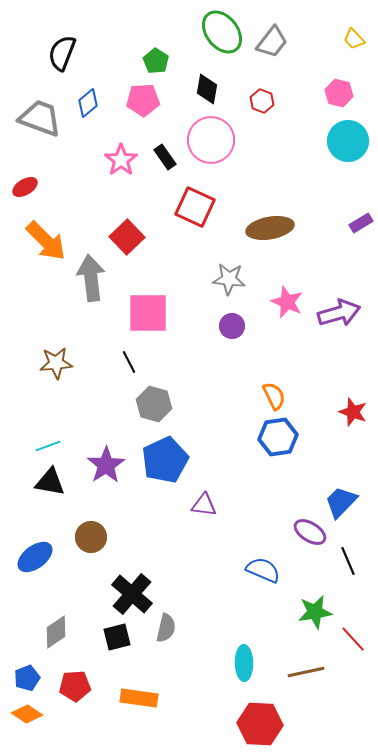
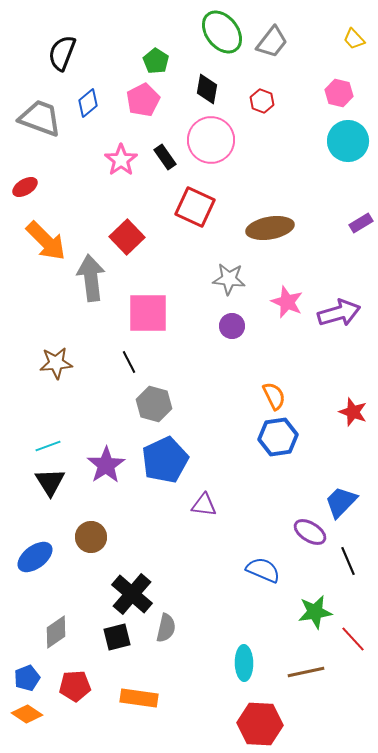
pink pentagon at (143, 100): rotated 24 degrees counterclockwise
black triangle at (50, 482): rotated 48 degrees clockwise
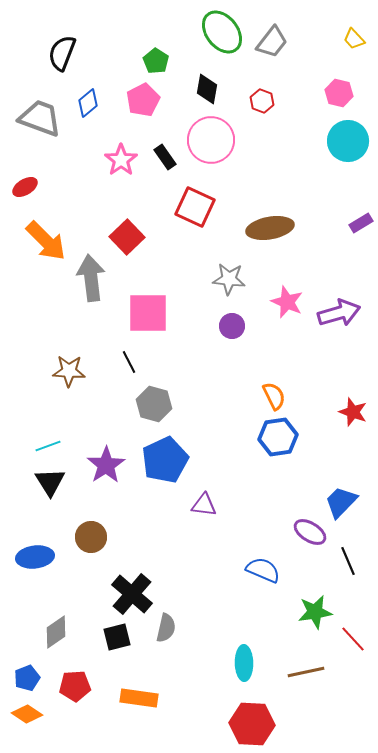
brown star at (56, 363): moved 13 px right, 8 px down; rotated 8 degrees clockwise
blue ellipse at (35, 557): rotated 30 degrees clockwise
red hexagon at (260, 724): moved 8 px left
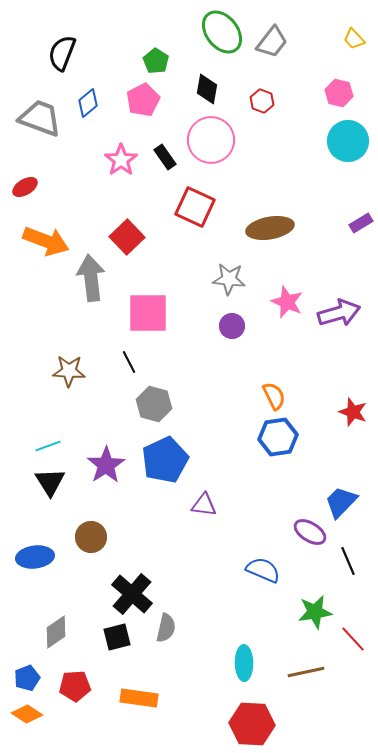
orange arrow at (46, 241): rotated 24 degrees counterclockwise
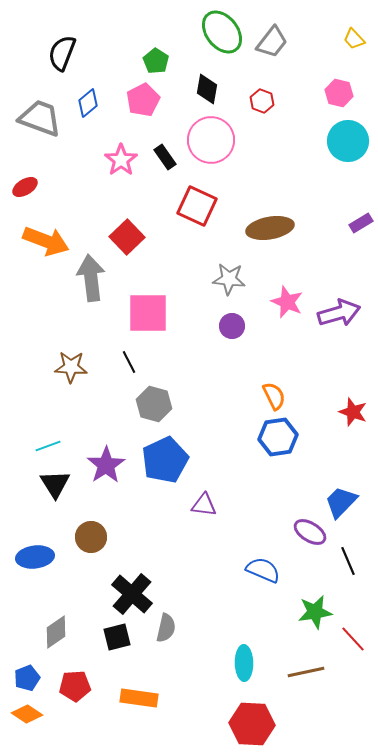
red square at (195, 207): moved 2 px right, 1 px up
brown star at (69, 371): moved 2 px right, 4 px up
black triangle at (50, 482): moved 5 px right, 2 px down
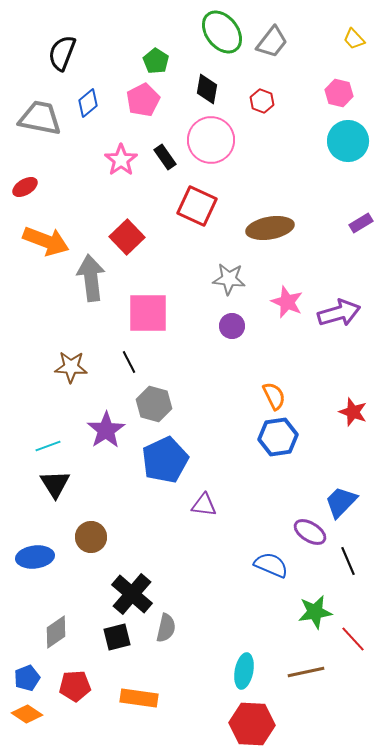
gray trapezoid at (40, 118): rotated 9 degrees counterclockwise
purple star at (106, 465): moved 35 px up
blue semicircle at (263, 570): moved 8 px right, 5 px up
cyan ellipse at (244, 663): moved 8 px down; rotated 12 degrees clockwise
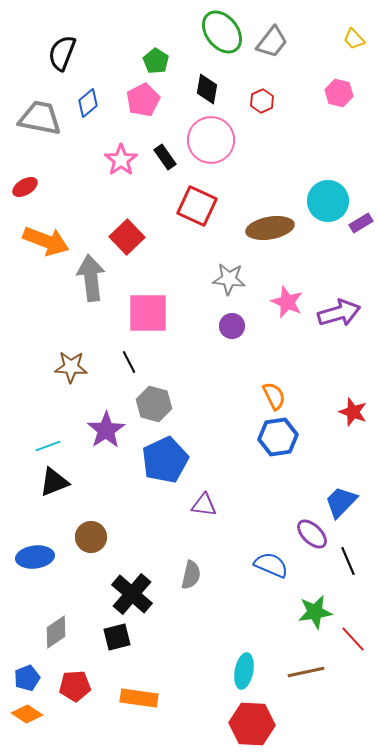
red hexagon at (262, 101): rotated 15 degrees clockwise
cyan circle at (348, 141): moved 20 px left, 60 px down
black triangle at (55, 484): moved 1 px left, 2 px up; rotated 40 degrees clockwise
purple ellipse at (310, 532): moved 2 px right, 2 px down; rotated 12 degrees clockwise
gray semicircle at (166, 628): moved 25 px right, 53 px up
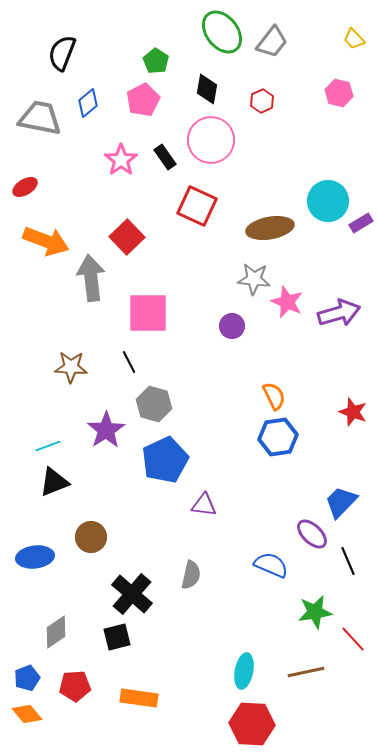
gray star at (229, 279): moved 25 px right
orange diamond at (27, 714): rotated 16 degrees clockwise
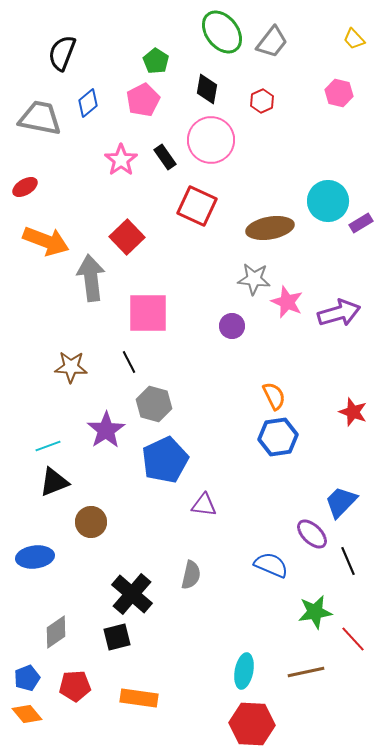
brown circle at (91, 537): moved 15 px up
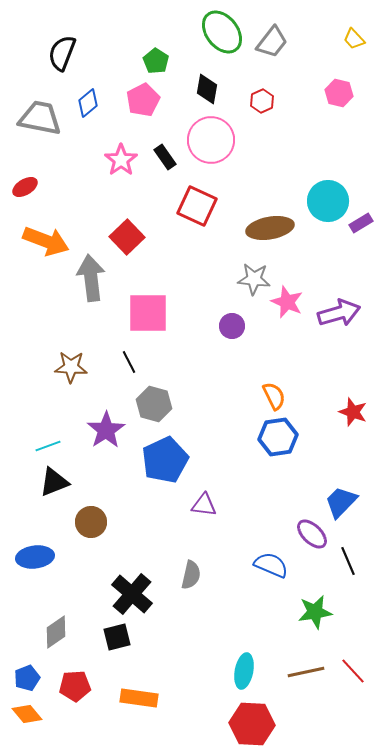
red line at (353, 639): moved 32 px down
